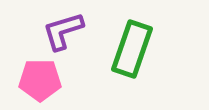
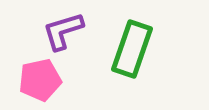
pink pentagon: rotated 12 degrees counterclockwise
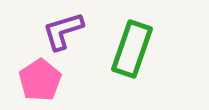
pink pentagon: rotated 21 degrees counterclockwise
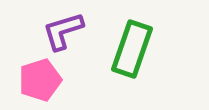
pink pentagon: rotated 15 degrees clockwise
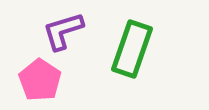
pink pentagon: rotated 21 degrees counterclockwise
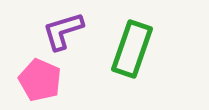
pink pentagon: rotated 9 degrees counterclockwise
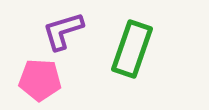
pink pentagon: rotated 21 degrees counterclockwise
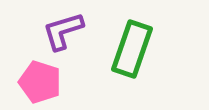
pink pentagon: moved 2 px down; rotated 15 degrees clockwise
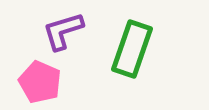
pink pentagon: rotated 6 degrees clockwise
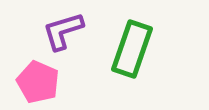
pink pentagon: moved 2 px left
